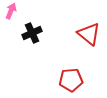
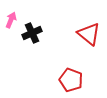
pink arrow: moved 9 px down
red pentagon: rotated 25 degrees clockwise
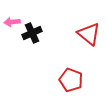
pink arrow: moved 1 px right, 2 px down; rotated 119 degrees counterclockwise
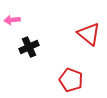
pink arrow: moved 2 px up
black cross: moved 3 px left, 14 px down
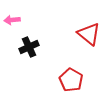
red pentagon: rotated 10 degrees clockwise
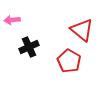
red triangle: moved 7 px left, 4 px up
red pentagon: moved 2 px left, 19 px up
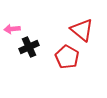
pink arrow: moved 9 px down
red pentagon: moved 2 px left, 4 px up
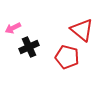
pink arrow: moved 1 px right, 1 px up; rotated 21 degrees counterclockwise
red pentagon: rotated 15 degrees counterclockwise
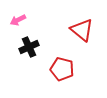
pink arrow: moved 5 px right, 8 px up
red pentagon: moved 5 px left, 12 px down
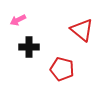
black cross: rotated 24 degrees clockwise
